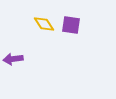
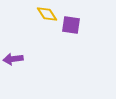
yellow diamond: moved 3 px right, 10 px up
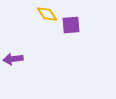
purple square: rotated 12 degrees counterclockwise
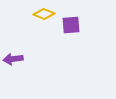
yellow diamond: moved 3 px left; rotated 35 degrees counterclockwise
